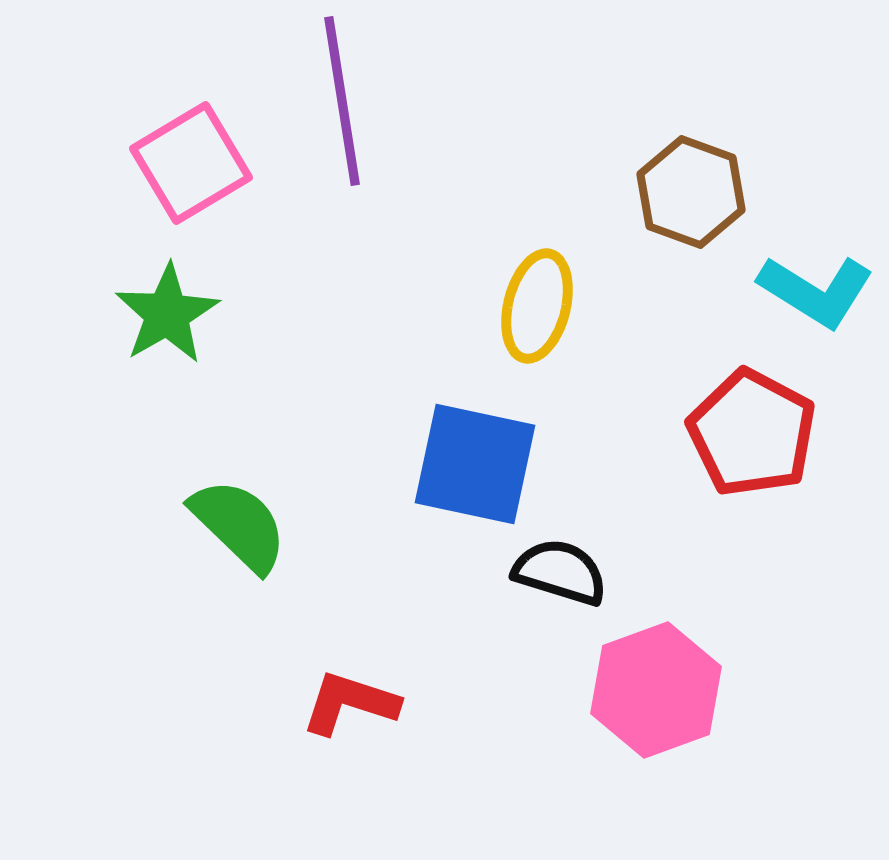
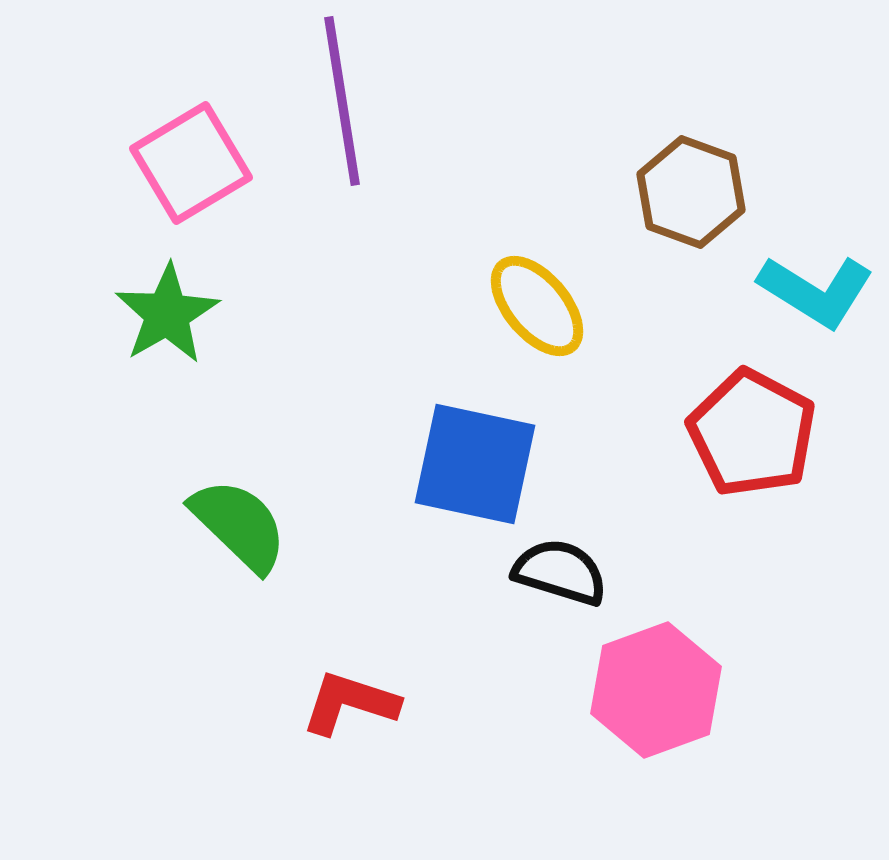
yellow ellipse: rotated 54 degrees counterclockwise
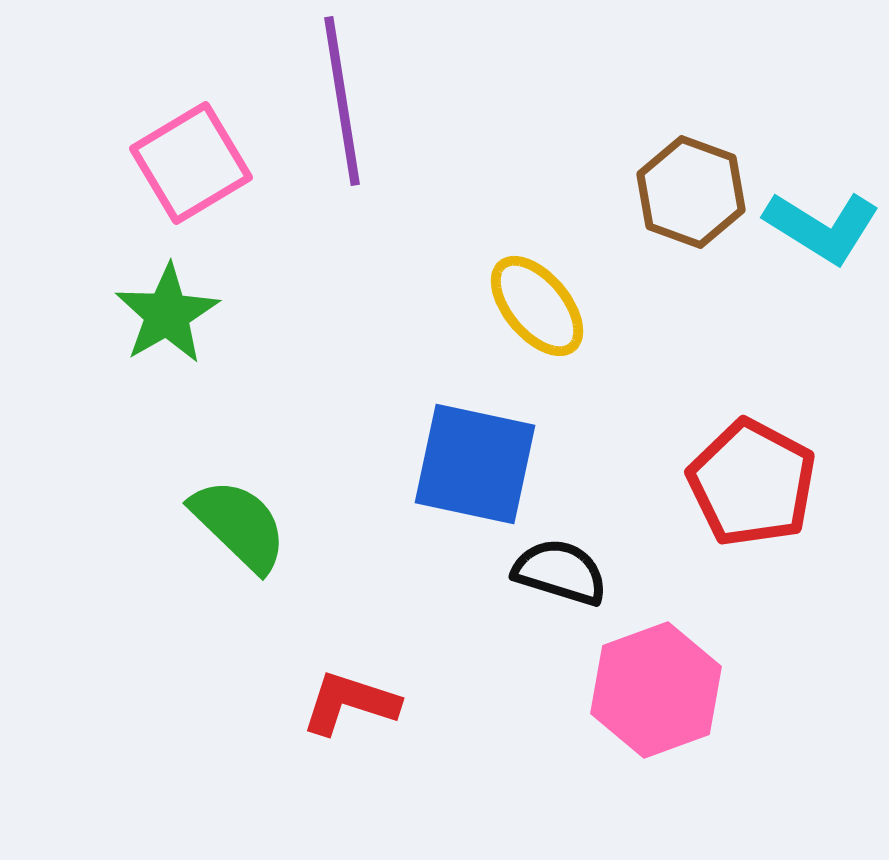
cyan L-shape: moved 6 px right, 64 px up
red pentagon: moved 50 px down
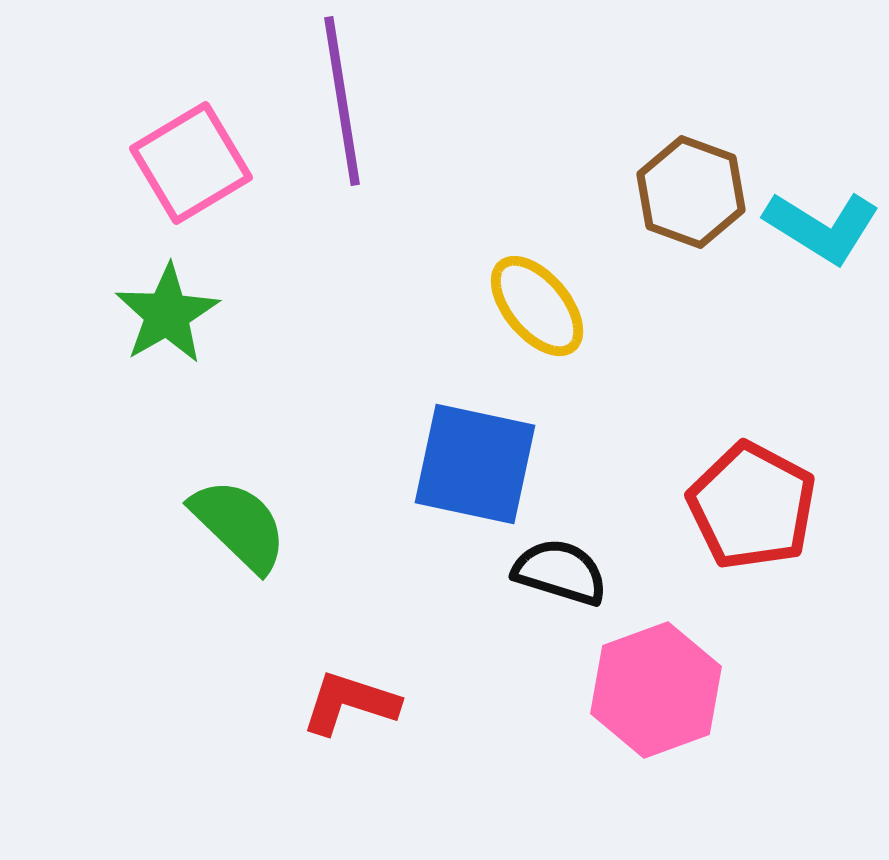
red pentagon: moved 23 px down
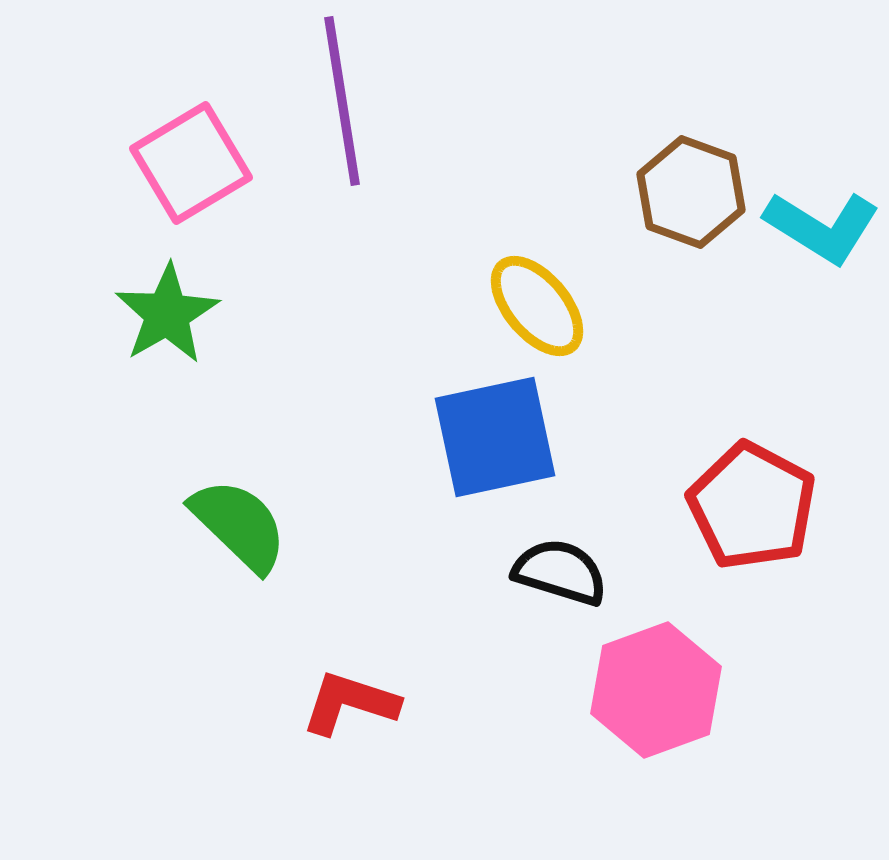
blue square: moved 20 px right, 27 px up; rotated 24 degrees counterclockwise
